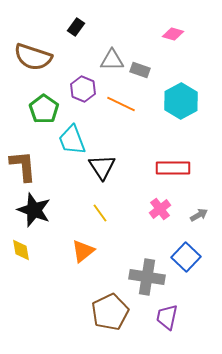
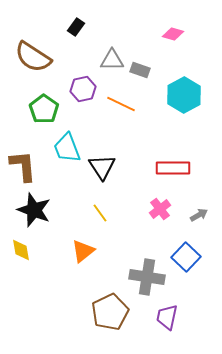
brown semicircle: rotated 15 degrees clockwise
purple hexagon: rotated 25 degrees clockwise
cyan hexagon: moved 3 px right, 6 px up
cyan trapezoid: moved 5 px left, 8 px down
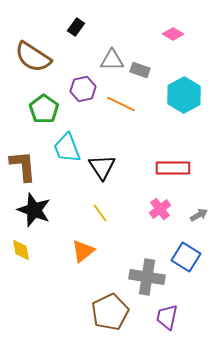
pink diamond: rotated 15 degrees clockwise
blue square: rotated 12 degrees counterclockwise
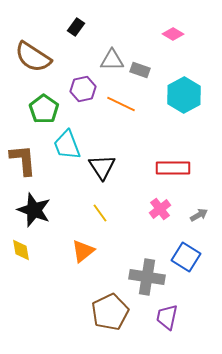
cyan trapezoid: moved 3 px up
brown L-shape: moved 6 px up
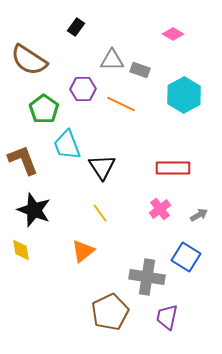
brown semicircle: moved 4 px left, 3 px down
purple hexagon: rotated 10 degrees clockwise
brown L-shape: rotated 16 degrees counterclockwise
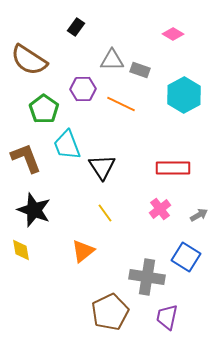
brown L-shape: moved 3 px right, 2 px up
yellow line: moved 5 px right
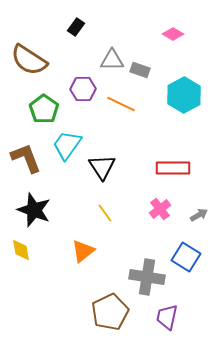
cyan trapezoid: rotated 56 degrees clockwise
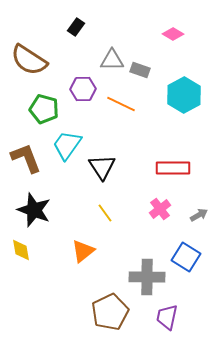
green pentagon: rotated 20 degrees counterclockwise
gray cross: rotated 8 degrees counterclockwise
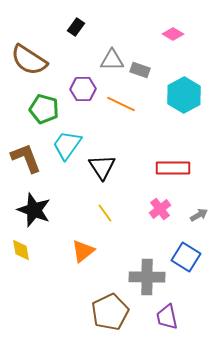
purple trapezoid: rotated 24 degrees counterclockwise
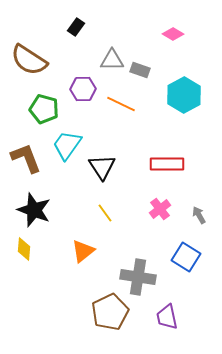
red rectangle: moved 6 px left, 4 px up
gray arrow: rotated 90 degrees counterclockwise
yellow diamond: moved 3 px right, 1 px up; rotated 15 degrees clockwise
gray cross: moved 9 px left; rotated 8 degrees clockwise
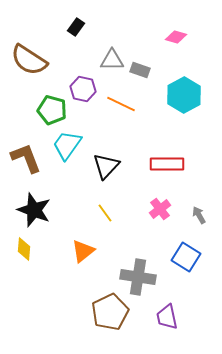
pink diamond: moved 3 px right, 3 px down; rotated 15 degrees counterclockwise
purple hexagon: rotated 15 degrees clockwise
green pentagon: moved 8 px right, 1 px down
black triangle: moved 4 px right, 1 px up; rotated 16 degrees clockwise
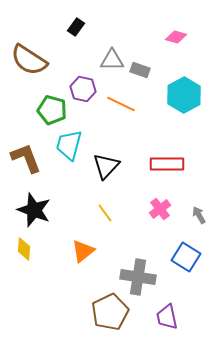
cyan trapezoid: moved 2 px right; rotated 20 degrees counterclockwise
